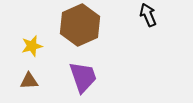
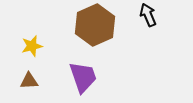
brown hexagon: moved 15 px right
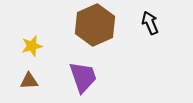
black arrow: moved 2 px right, 8 px down
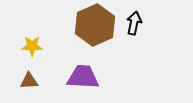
black arrow: moved 16 px left; rotated 35 degrees clockwise
yellow star: rotated 15 degrees clockwise
purple trapezoid: rotated 68 degrees counterclockwise
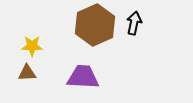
brown triangle: moved 2 px left, 8 px up
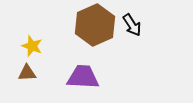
black arrow: moved 2 px left, 2 px down; rotated 135 degrees clockwise
yellow star: rotated 20 degrees clockwise
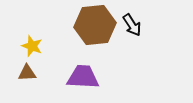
brown hexagon: rotated 18 degrees clockwise
